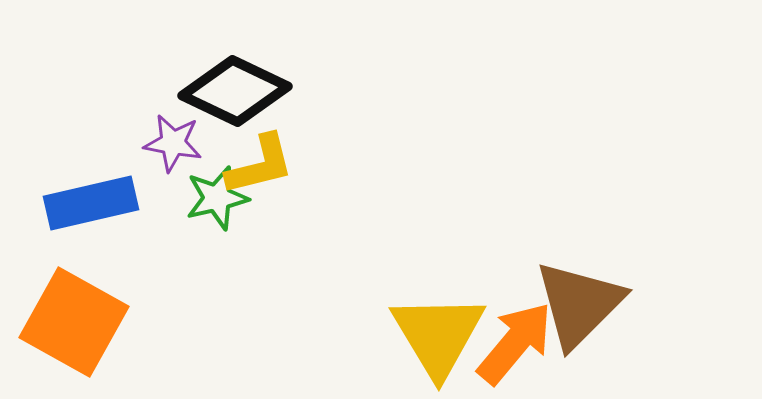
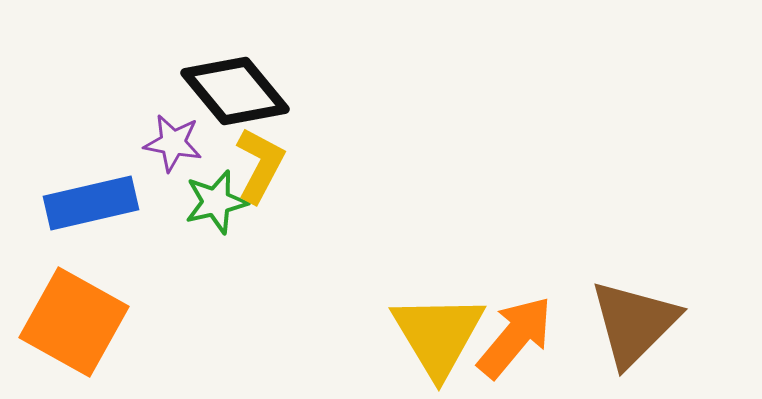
black diamond: rotated 25 degrees clockwise
yellow L-shape: rotated 48 degrees counterclockwise
green star: moved 1 px left, 4 px down
brown triangle: moved 55 px right, 19 px down
orange arrow: moved 6 px up
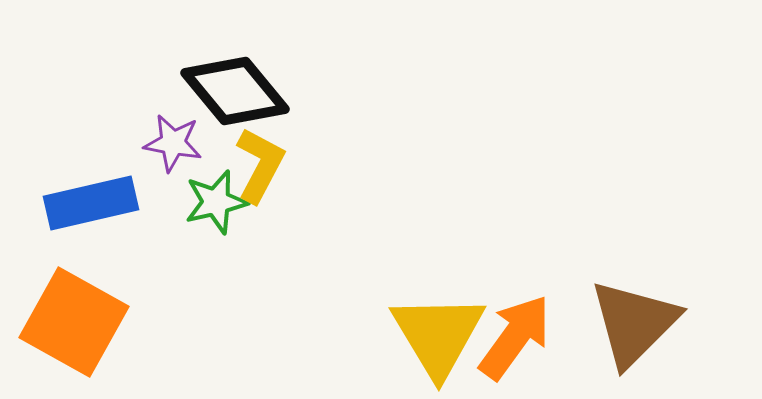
orange arrow: rotated 4 degrees counterclockwise
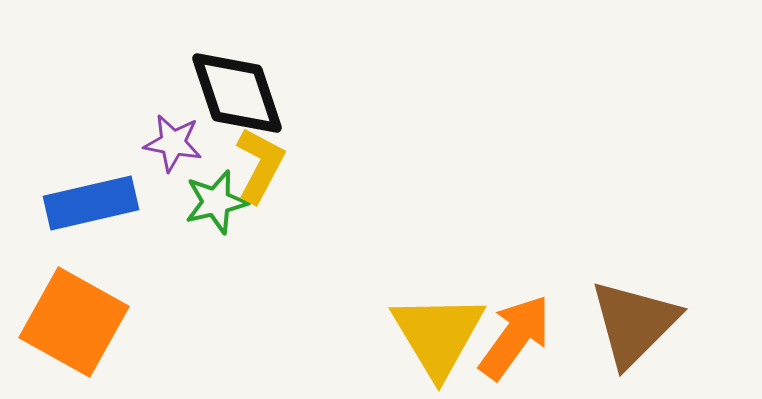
black diamond: moved 2 px right, 2 px down; rotated 21 degrees clockwise
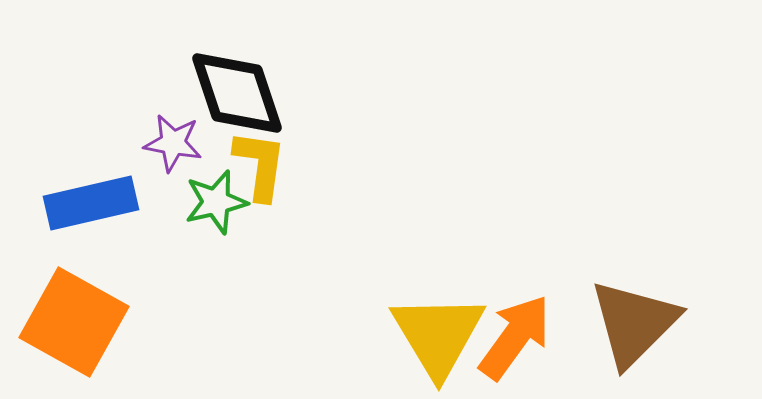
yellow L-shape: rotated 20 degrees counterclockwise
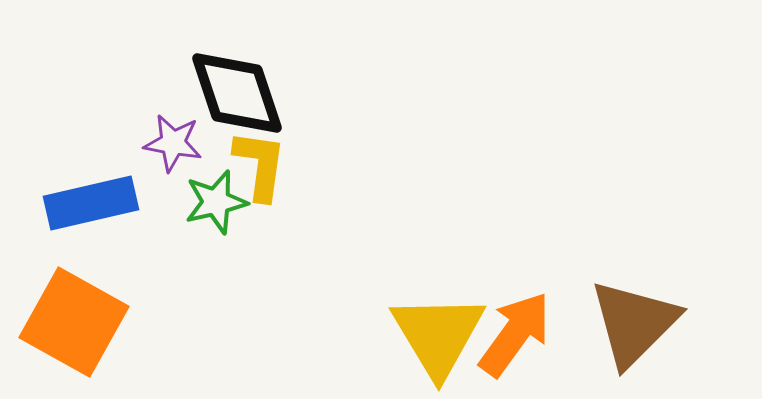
orange arrow: moved 3 px up
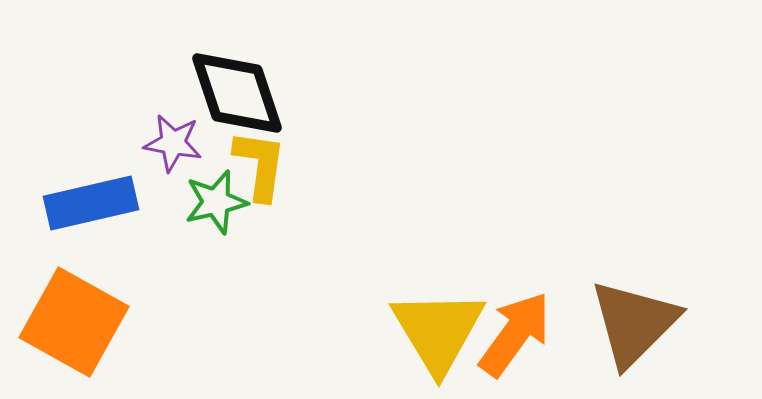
yellow triangle: moved 4 px up
